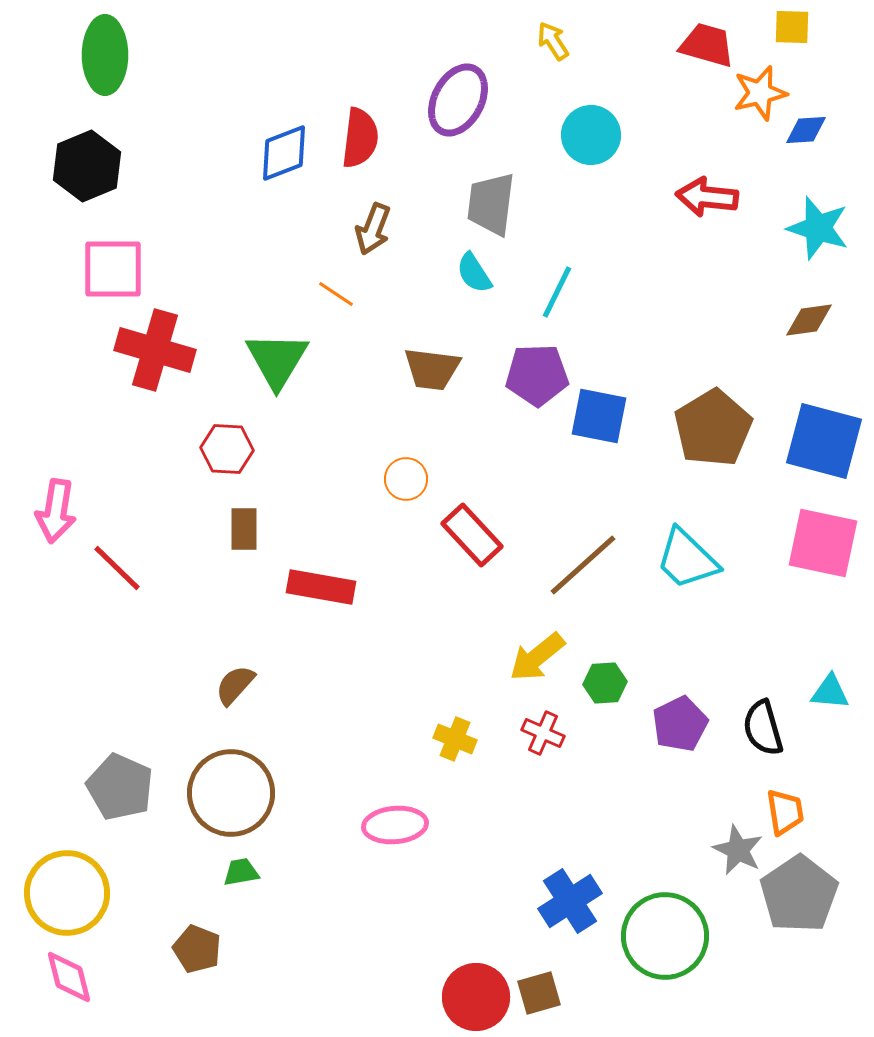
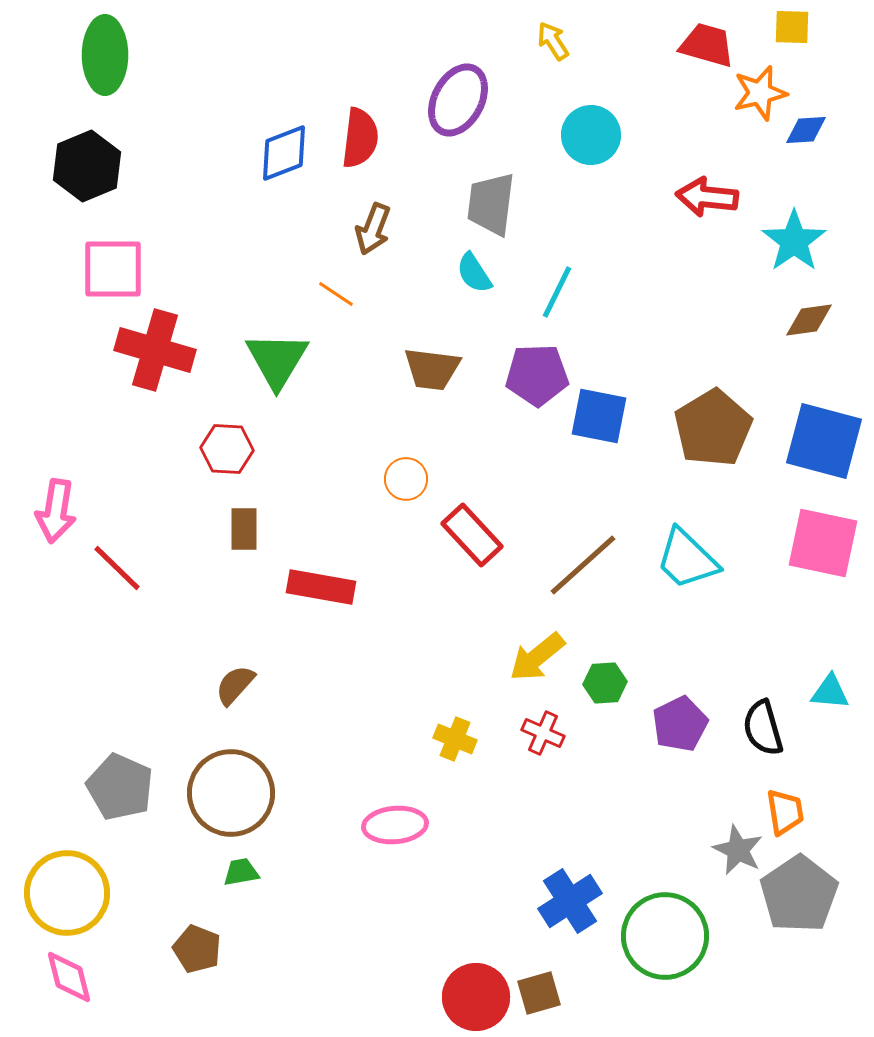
cyan star at (818, 228): moved 24 px left, 13 px down; rotated 20 degrees clockwise
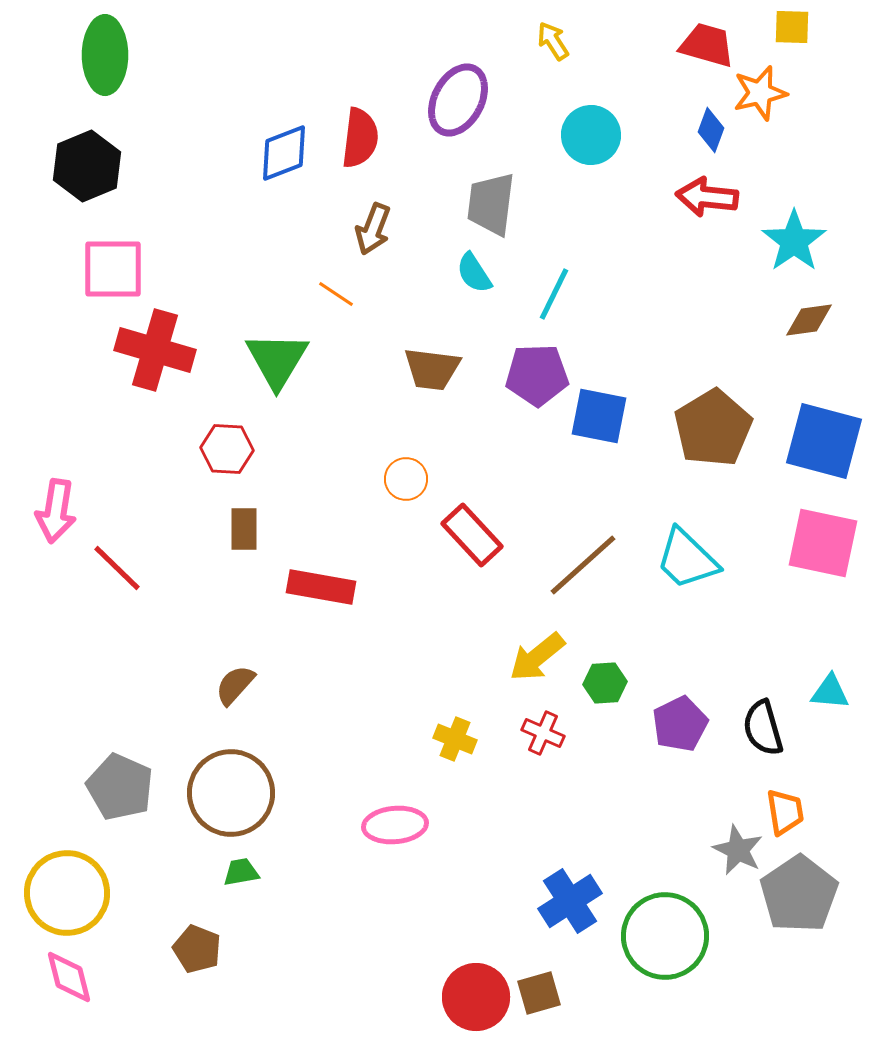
blue diamond at (806, 130): moved 95 px left; rotated 66 degrees counterclockwise
cyan line at (557, 292): moved 3 px left, 2 px down
